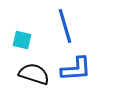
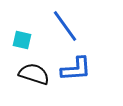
blue line: rotated 20 degrees counterclockwise
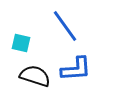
cyan square: moved 1 px left, 3 px down
black semicircle: moved 1 px right, 2 px down
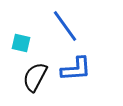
black semicircle: moved 1 px down; rotated 80 degrees counterclockwise
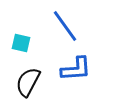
black semicircle: moved 7 px left, 5 px down
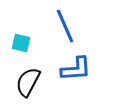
blue line: rotated 12 degrees clockwise
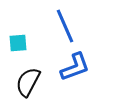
cyan square: moved 3 px left; rotated 18 degrees counterclockwise
blue L-shape: moved 1 px left, 2 px up; rotated 16 degrees counterclockwise
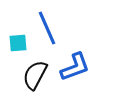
blue line: moved 18 px left, 2 px down
black semicircle: moved 7 px right, 7 px up
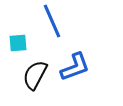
blue line: moved 5 px right, 7 px up
